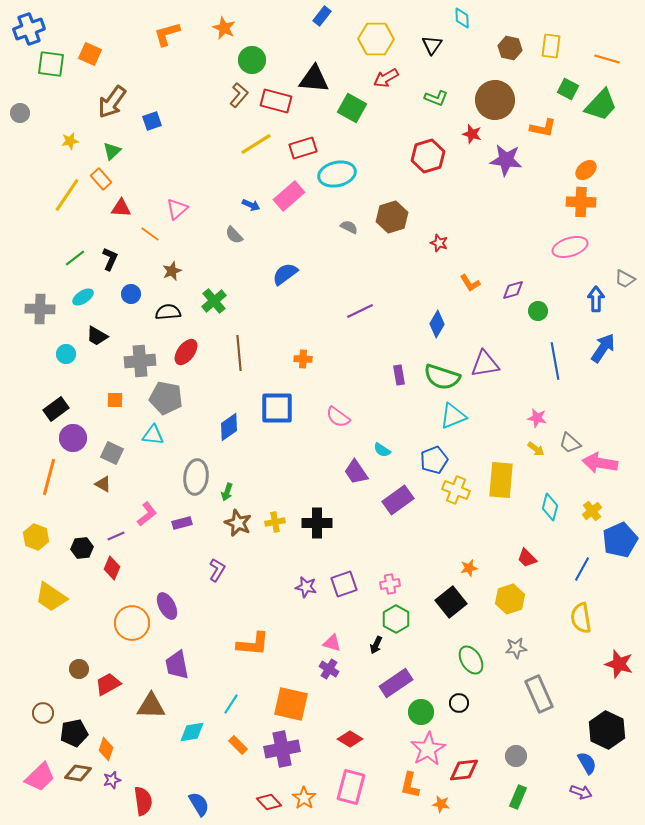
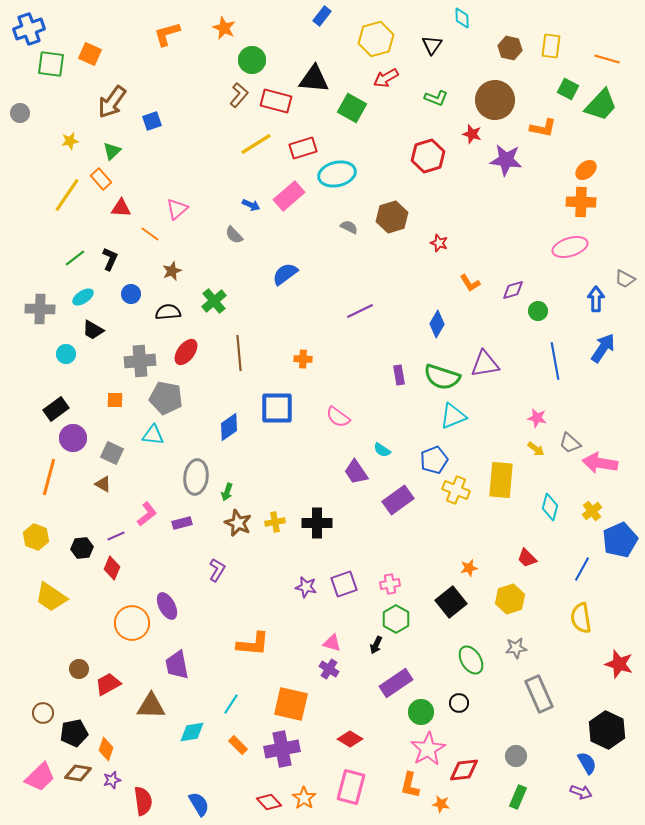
yellow hexagon at (376, 39): rotated 16 degrees counterclockwise
black trapezoid at (97, 336): moved 4 px left, 6 px up
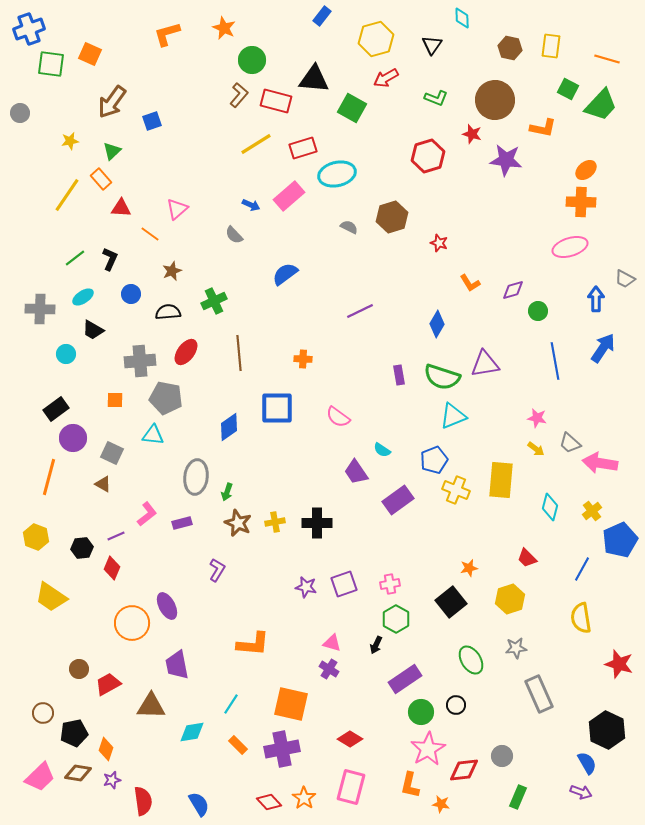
green cross at (214, 301): rotated 15 degrees clockwise
purple rectangle at (396, 683): moved 9 px right, 4 px up
black circle at (459, 703): moved 3 px left, 2 px down
gray circle at (516, 756): moved 14 px left
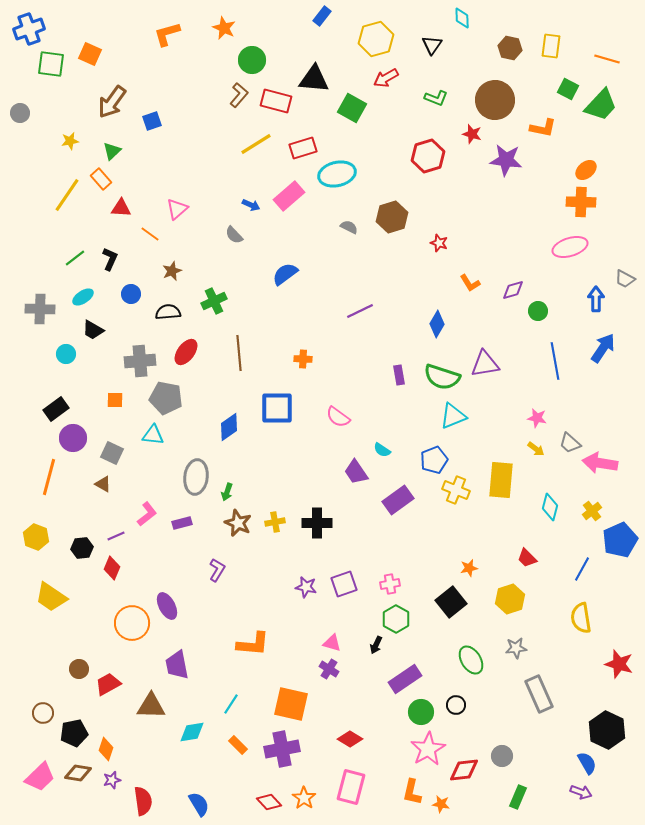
orange L-shape at (410, 785): moved 2 px right, 7 px down
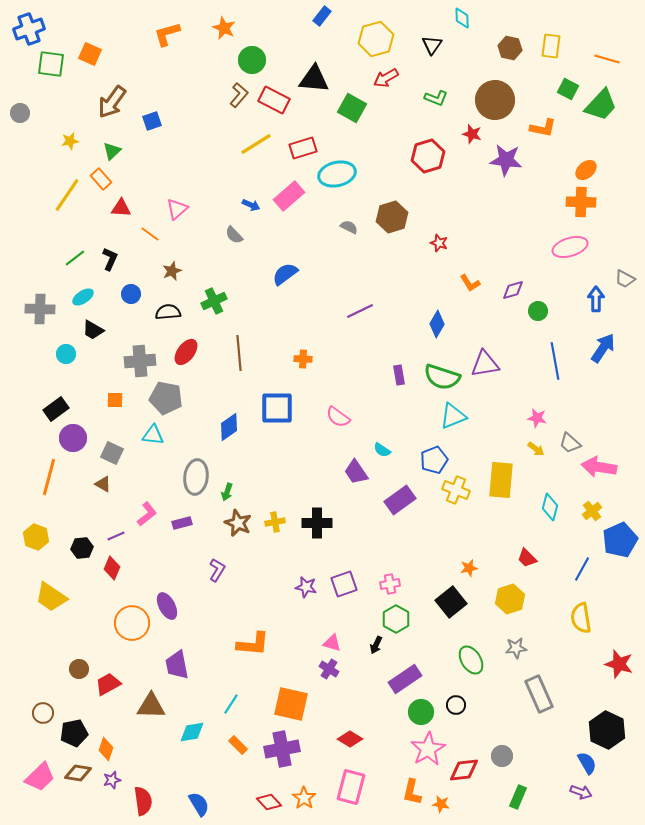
red rectangle at (276, 101): moved 2 px left, 1 px up; rotated 12 degrees clockwise
pink arrow at (600, 463): moved 1 px left, 4 px down
purple rectangle at (398, 500): moved 2 px right
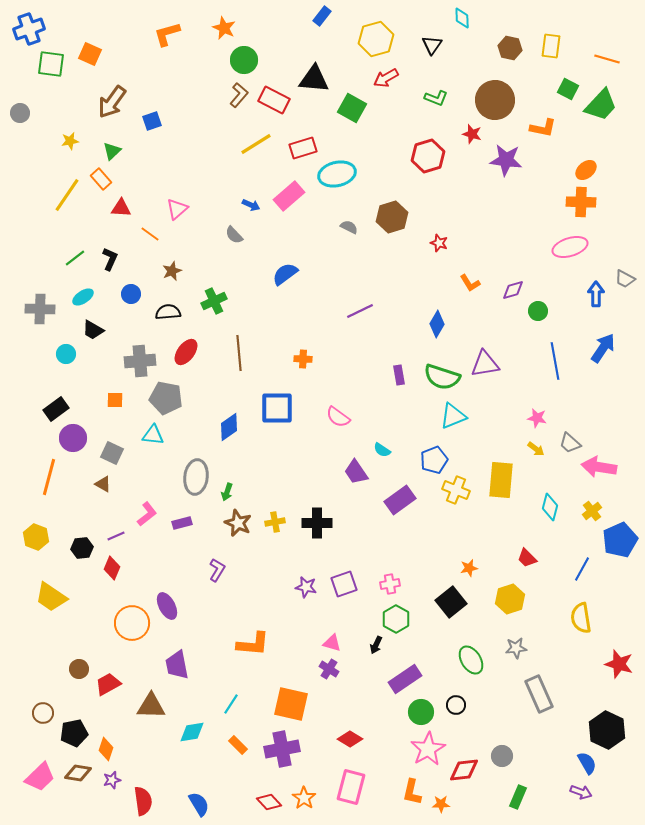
green circle at (252, 60): moved 8 px left
blue arrow at (596, 299): moved 5 px up
orange star at (441, 804): rotated 12 degrees counterclockwise
